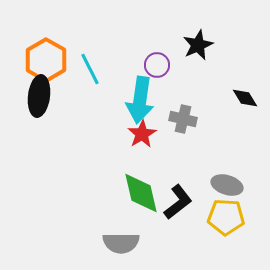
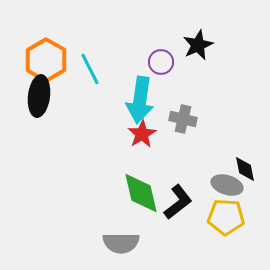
purple circle: moved 4 px right, 3 px up
black diamond: moved 71 px down; rotated 20 degrees clockwise
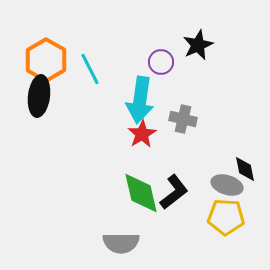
black L-shape: moved 4 px left, 10 px up
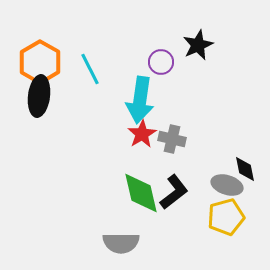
orange hexagon: moved 6 px left, 2 px down
gray cross: moved 11 px left, 20 px down
yellow pentagon: rotated 18 degrees counterclockwise
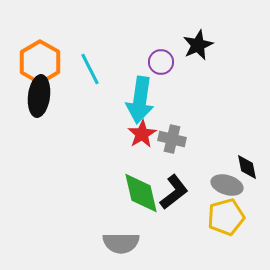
black diamond: moved 2 px right, 2 px up
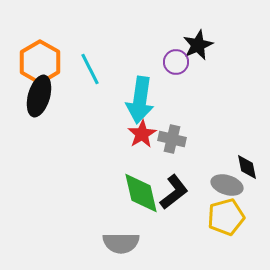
purple circle: moved 15 px right
black ellipse: rotated 9 degrees clockwise
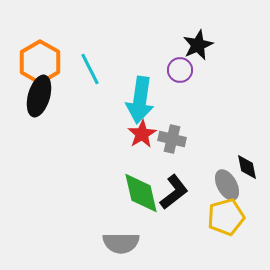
purple circle: moved 4 px right, 8 px down
gray ellipse: rotated 44 degrees clockwise
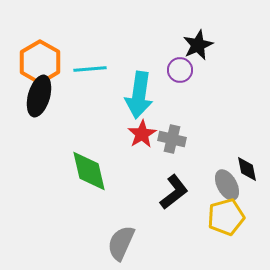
cyan line: rotated 68 degrees counterclockwise
cyan arrow: moved 1 px left, 5 px up
black diamond: moved 2 px down
green diamond: moved 52 px left, 22 px up
gray semicircle: rotated 114 degrees clockwise
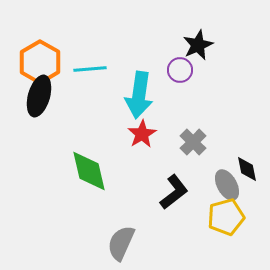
gray cross: moved 21 px right, 3 px down; rotated 32 degrees clockwise
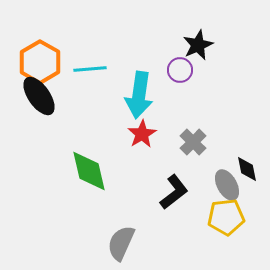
black ellipse: rotated 51 degrees counterclockwise
yellow pentagon: rotated 9 degrees clockwise
